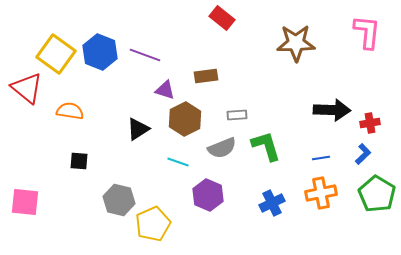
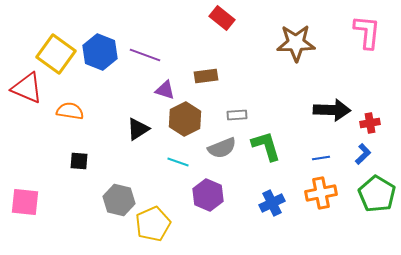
red triangle: rotated 16 degrees counterclockwise
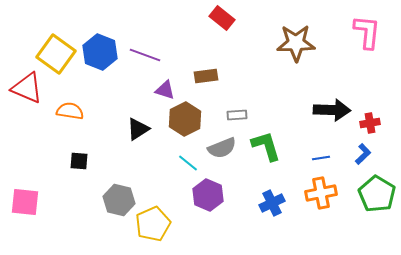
cyan line: moved 10 px right, 1 px down; rotated 20 degrees clockwise
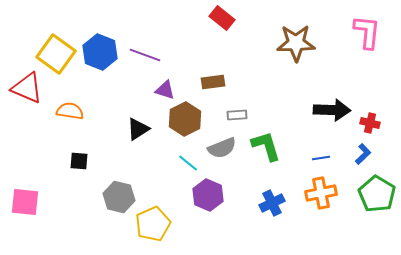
brown rectangle: moved 7 px right, 6 px down
red cross: rotated 24 degrees clockwise
gray hexagon: moved 3 px up
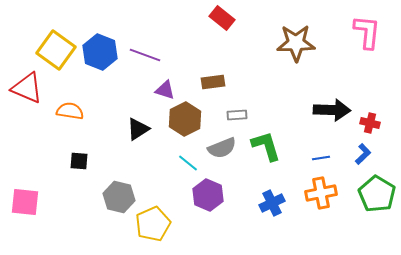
yellow square: moved 4 px up
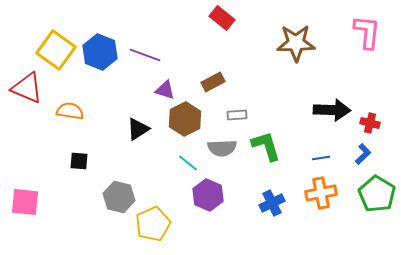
brown rectangle: rotated 20 degrees counterclockwise
gray semicircle: rotated 20 degrees clockwise
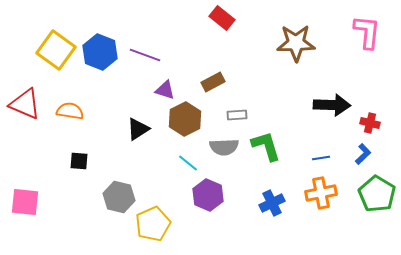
red triangle: moved 2 px left, 16 px down
black arrow: moved 5 px up
gray semicircle: moved 2 px right, 1 px up
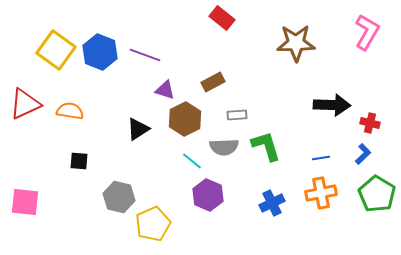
pink L-shape: rotated 24 degrees clockwise
red triangle: rotated 48 degrees counterclockwise
cyan line: moved 4 px right, 2 px up
